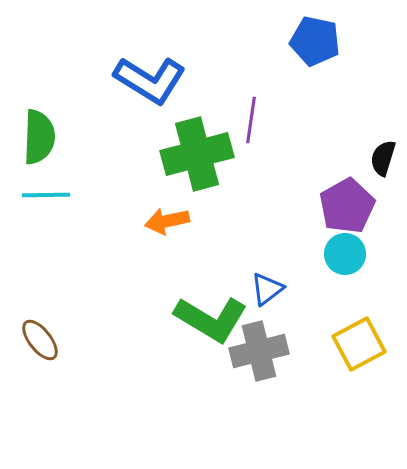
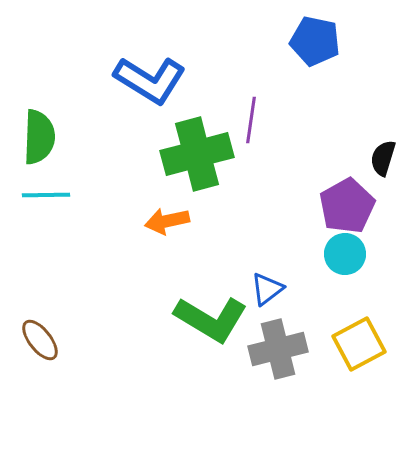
gray cross: moved 19 px right, 2 px up
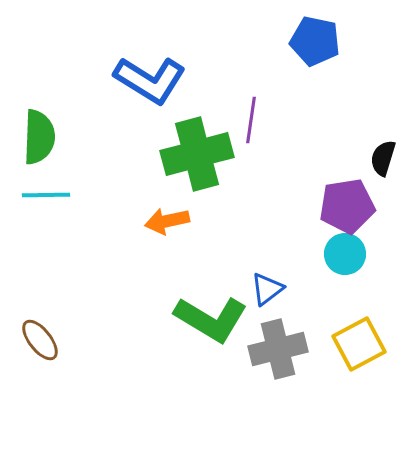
purple pentagon: rotated 20 degrees clockwise
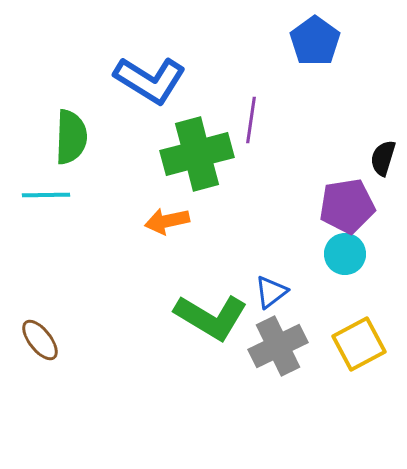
blue pentagon: rotated 24 degrees clockwise
green semicircle: moved 32 px right
blue triangle: moved 4 px right, 3 px down
green L-shape: moved 2 px up
gray cross: moved 3 px up; rotated 12 degrees counterclockwise
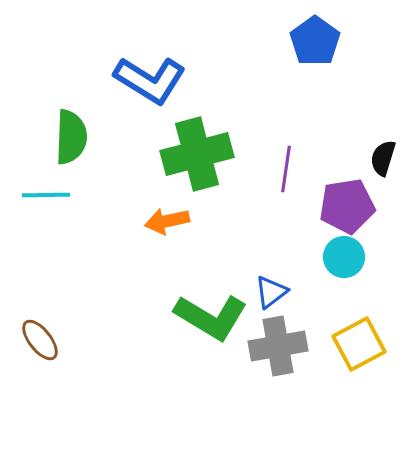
purple line: moved 35 px right, 49 px down
cyan circle: moved 1 px left, 3 px down
gray cross: rotated 16 degrees clockwise
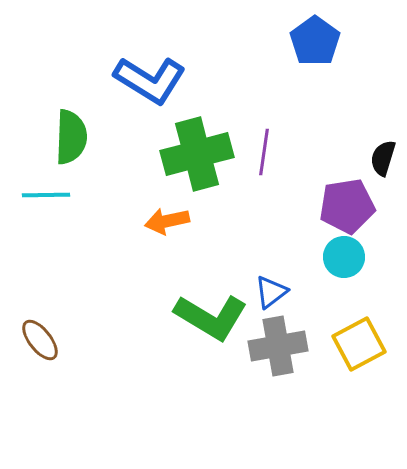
purple line: moved 22 px left, 17 px up
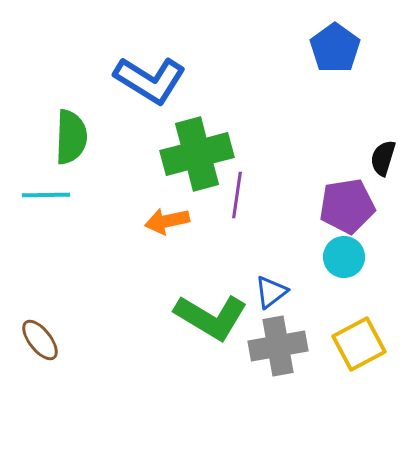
blue pentagon: moved 20 px right, 7 px down
purple line: moved 27 px left, 43 px down
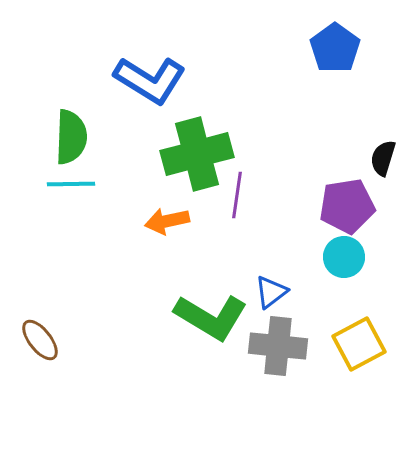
cyan line: moved 25 px right, 11 px up
gray cross: rotated 16 degrees clockwise
